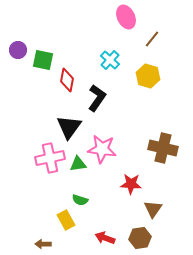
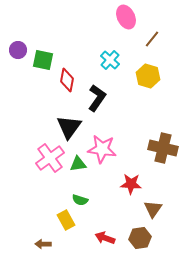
pink cross: rotated 24 degrees counterclockwise
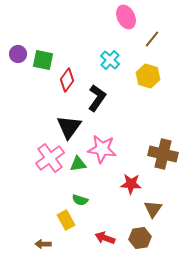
purple circle: moved 4 px down
red diamond: rotated 25 degrees clockwise
brown cross: moved 6 px down
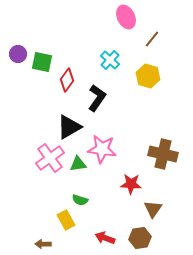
green square: moved 1 px left, 2 px down
black triangle: rotated 24 degrees clockwise
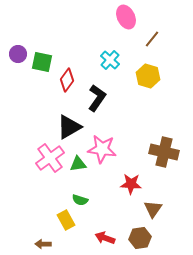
brown cross: moved 1 px right, 2 px up
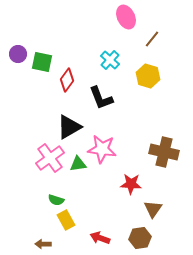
black L-shape: moved 4 px right; rotated 124 degrees clockwise
green semicircle: moved 24 px left
red arrow: moved 5 px left
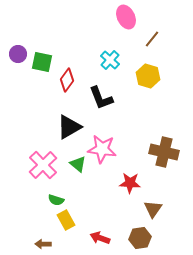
pink cross: moved 7 px left, 7 px down; rotated 8 degrees counterclockwise
green triangle: rotated 48 degrees clockwise
red star: moved 1 px left, 1 px up
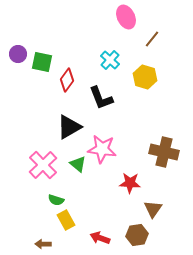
yellow hexagon: moved 3 px left, 1 px down
brown hexagon: moved 3 px left, 3 px up
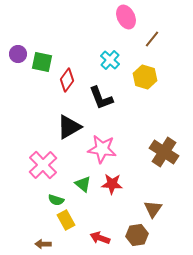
brown cross: rotated 20 degrees clockwise
green triangle: moved 5 px right, 20 px down
red star: moved 18 px left, 1 px down
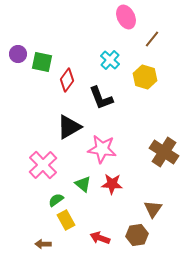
green semicircle: rotated 126 degrees clockwise
